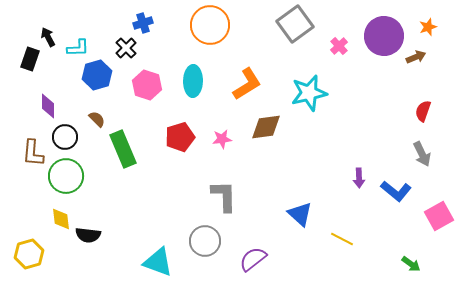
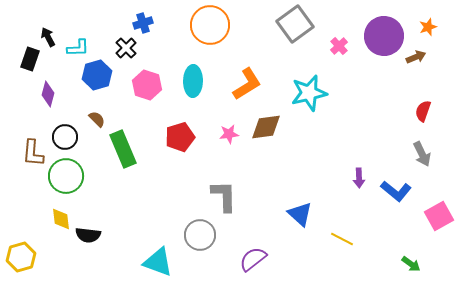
purple diamond: moved 12 px up; rotated 15 degrees clockwise
pink star: moved 7 px right, 5 px up
gray circle: moved 5 px left, 6 px up
yellow hexagon: moved 8 px left, 3 px down
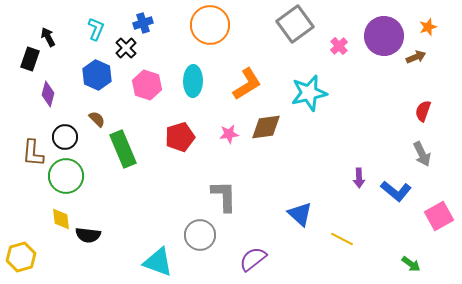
cyan L-shape: moved 18 px right, 19 px up; rotated 65 degrees counterclockwise
blue hexagon: rotated 20 degrees counterclockwise
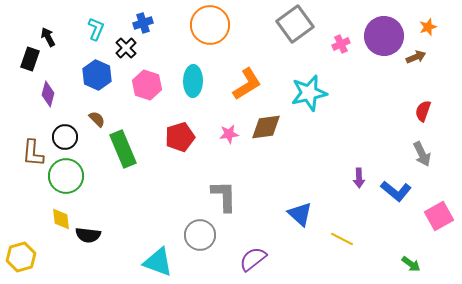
pink cross: moved 2 px right, 2 px up; rotated 18 degrees clockwise
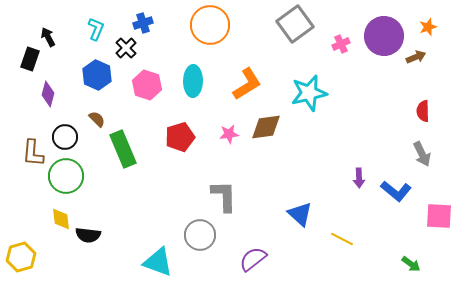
red semicircle: rotated 20 degrees counterclockwise
pink square: rotated 32 degrees clockwise
